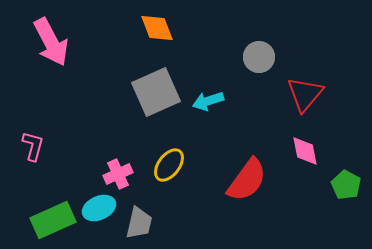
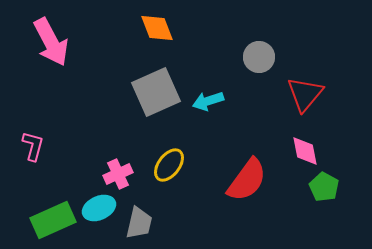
green pentagon: moved 22 px left, 2 px down
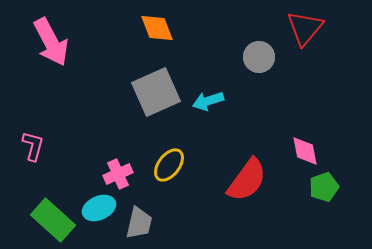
red triangle: moved 66 px up
green pentagon: rotated 24 degrees clockwise
green rectangle: rotated 66 degrees clockwise
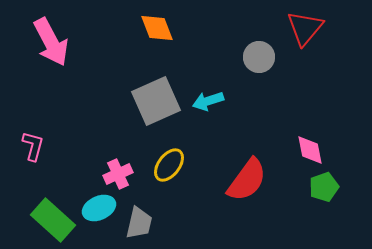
gray square: moved 9 px down
pink diamond: moved 5 px right, 1 px up
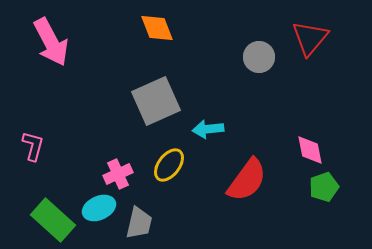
red triangle: moved 5 px right, 10 px down
cyan arrow: moved 28 px down; rotated 12 degrees clockwise
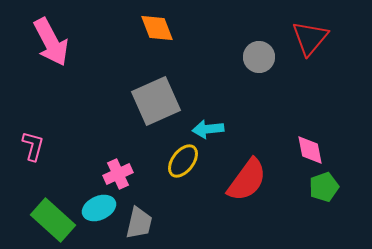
yellow ellipse: moved 14 px right, 4 px up
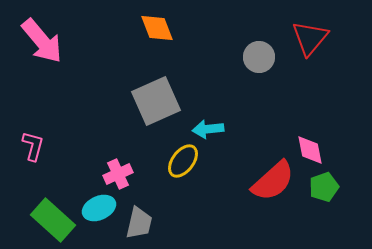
pink arrow: moved 9 px left, 1 px up; rotated 12 degrees counterclockwise
red semicircle: moved 26 px right, 1 px down; rotated 12 degrees clockwise
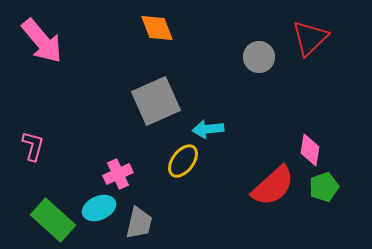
red triangle: rotated 6 degrees clockwise
pink diamond: rotated 20 degrees clockwise
red semicircle: moved 5 px down
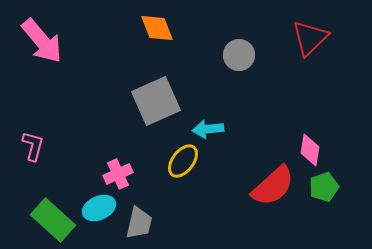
gray circle: moved 20 px left, 2 px up
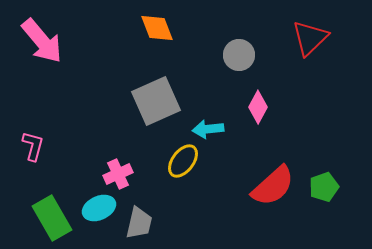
pink diamond: moved 52 px left, 43 px up; rotated 20 degrees clockwise
green rectangle: moved 1 px left, 2 px up; rotated 18 degrees clockwise
